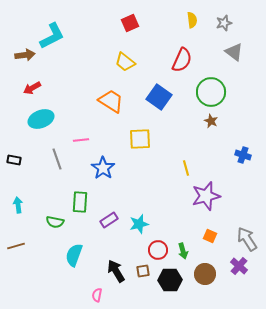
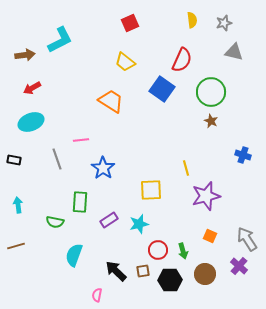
cyan L-shape: moved 8 px right, 4 px down
gray triangle: rotated 24 degrees counterclockwise
blue square: moved 3 px right, 8 px up
cyan ellipse: moved 10 px left, 3 px down
yellow square: moved 11 px right, 51 px down
black arrow: rotated 15 degrees counterclockwise
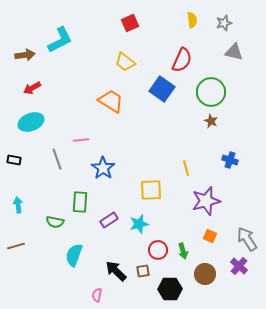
blue cross: moved 13 px left, 5 px down
purple star: moved 5 px down
black hexagon: moved 9 px down
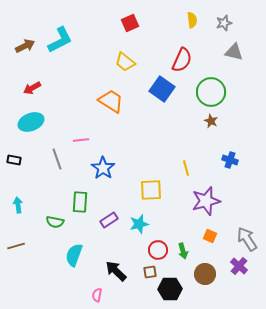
brown arrow: moved 9 px up; rotated 18 degrees counterclockwise
brown square: moved 7 px right, 1 px down
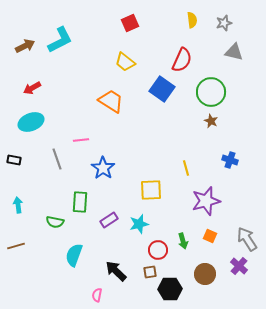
green arrow: moved 10 px up
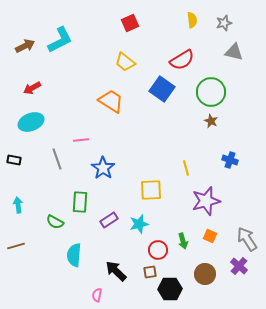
red semicircle: rotated 35 degrees clockwise
green semicircle: rotated 18 degrees clockwise
cyan semicircle: rotated 15 degrees counterclockwise
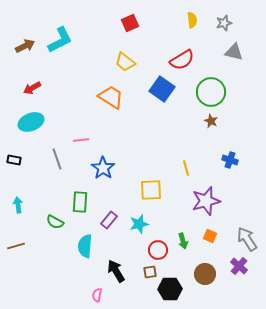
orange trapezoid: moved 4 px up
purple rectangle: rotated 18 degrees counterclockwise
cyan semicircle: moved 11 px right, 9 px up
black arrow: rotated 15 degrees clockwise
